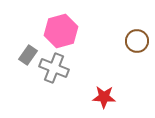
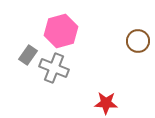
brown circle: moved 1 px right
red star: moved 2 px right, 6 px down
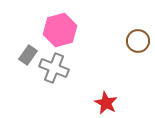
pink hexagon: moved 1 px left, 1 px up
red star: rotated 25 degrees clockwise
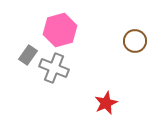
brown circle: moved 3 px left
red star: rotated 20 degrees clockwise
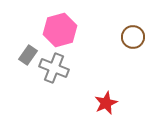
brown circle: moved 2 px left, 4 px up
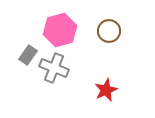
brown circle: moved 24 px left, 6 px up
red star: moved 13 px up
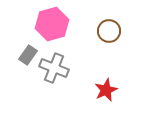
pink hexagon: moved 8 px left, 6 px up
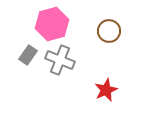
gray cross: moved 6 px right, 8 px up
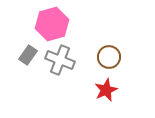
brown circle: moved 26 px down
